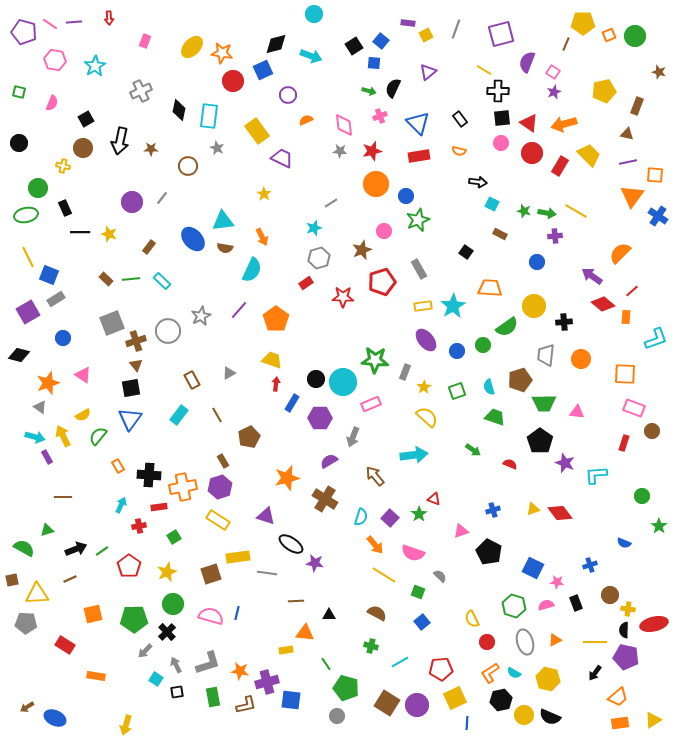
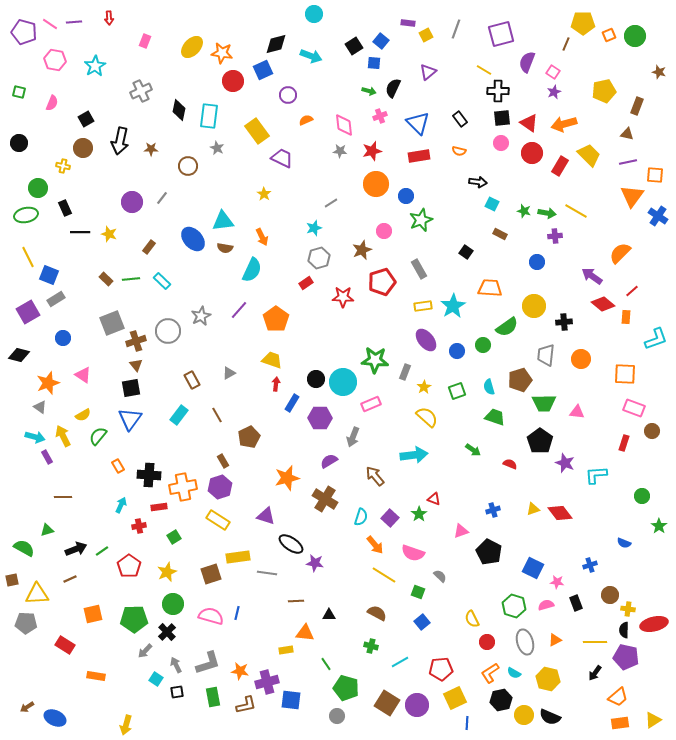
green star at (418, 220): moved 3 px right
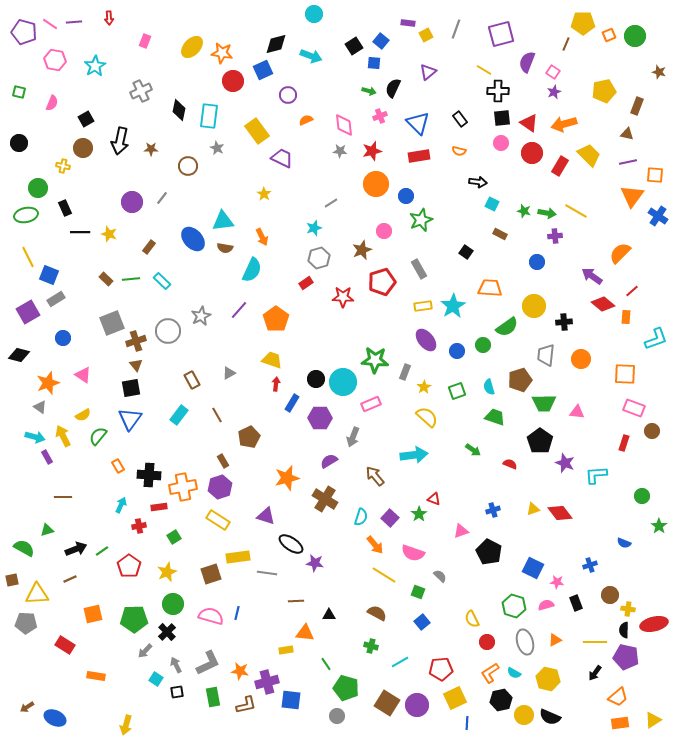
gray L-shape at (208, 663): rotated 8 degrees counterclockwise
